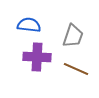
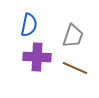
blue semicircle: rotated 95 degrees clockwise
brown line: moved 1 px left, 1 px up
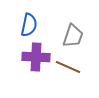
purple cross: moved 1 px left
brown line: moved 7 px left, 1 px up
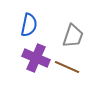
purple cross: moved 1 px down; rotated 20 degrees clockwise
brown line: moved 1 px left
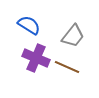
blue semicircle: rotated 70 degrees counterclockwise
gray trapezoid: rotated 20 degrees clockwise
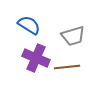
gray trapezoid: rotated 35 degrees clockwise
brown line: rotated 30 degrees counterclockwise
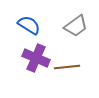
gray trapezoid: moved 3 px right, 10 px up; rotated 20 degrees counterclockwise
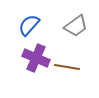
blue semicircle: rotated 80 degrees counterclockwise
brown line: rotated 15 degrees clockwise
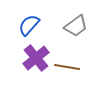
purple cross: rotated 28 degrees clockwise
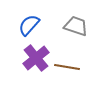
gray trapezoid: rotated 125 degrees counterclockwise
